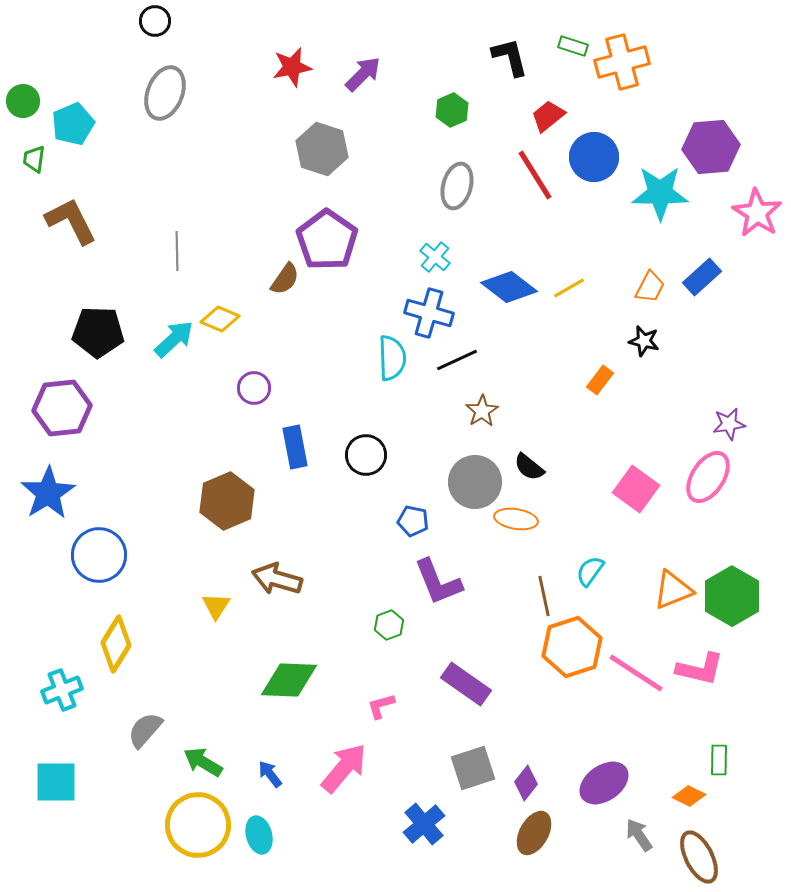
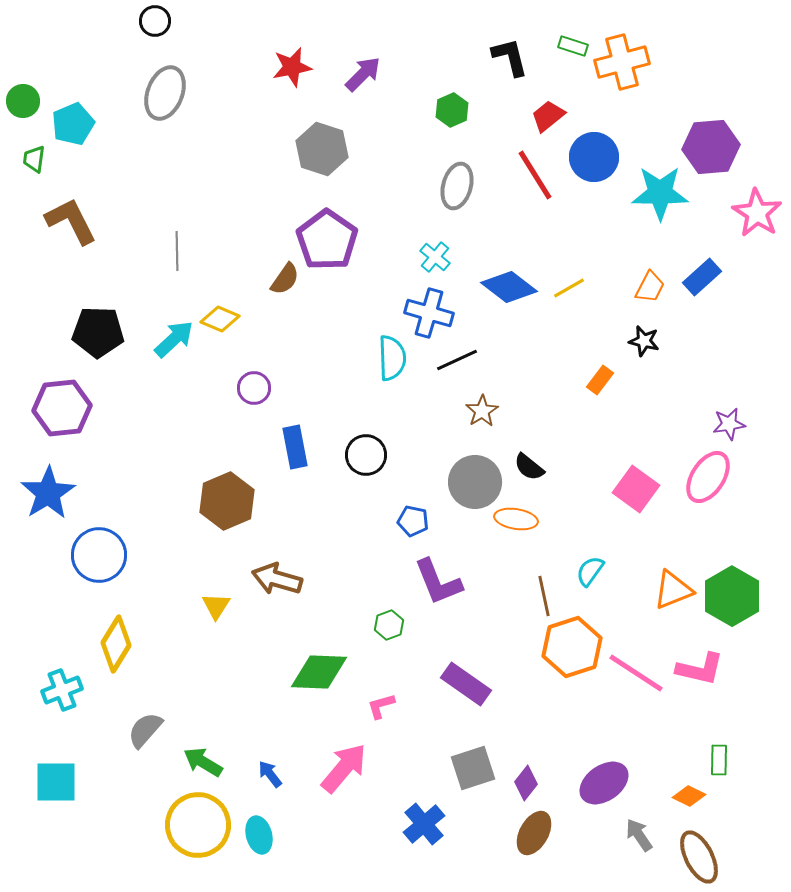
green diamond at (289, 680): moved 30 px right, 8 px up
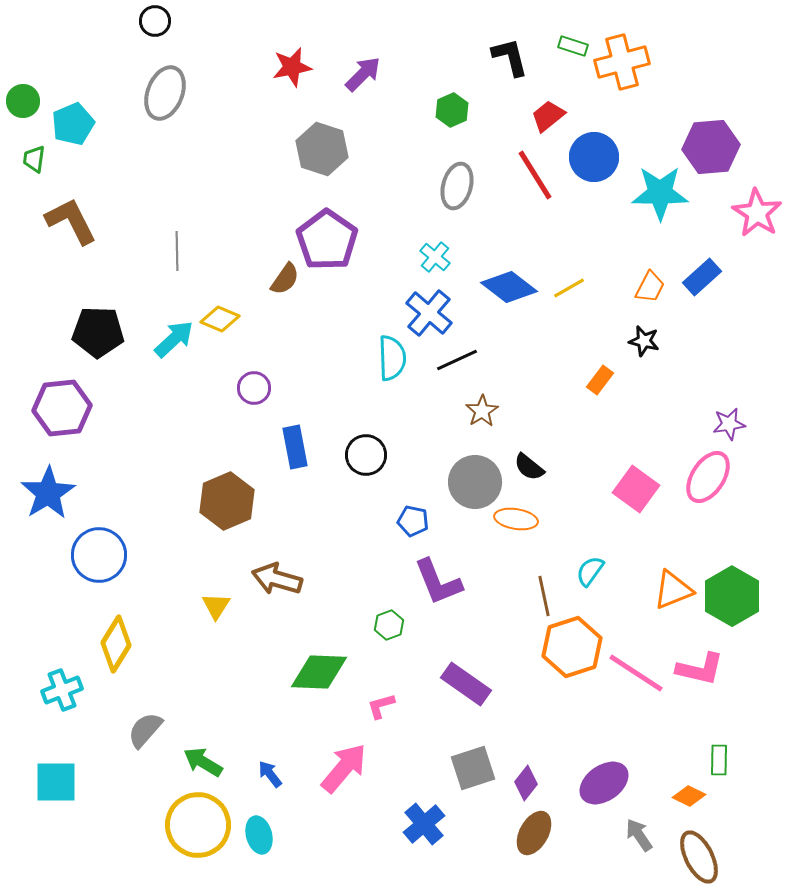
blue cross at (429, 313): rotated 24 degrees clockwise
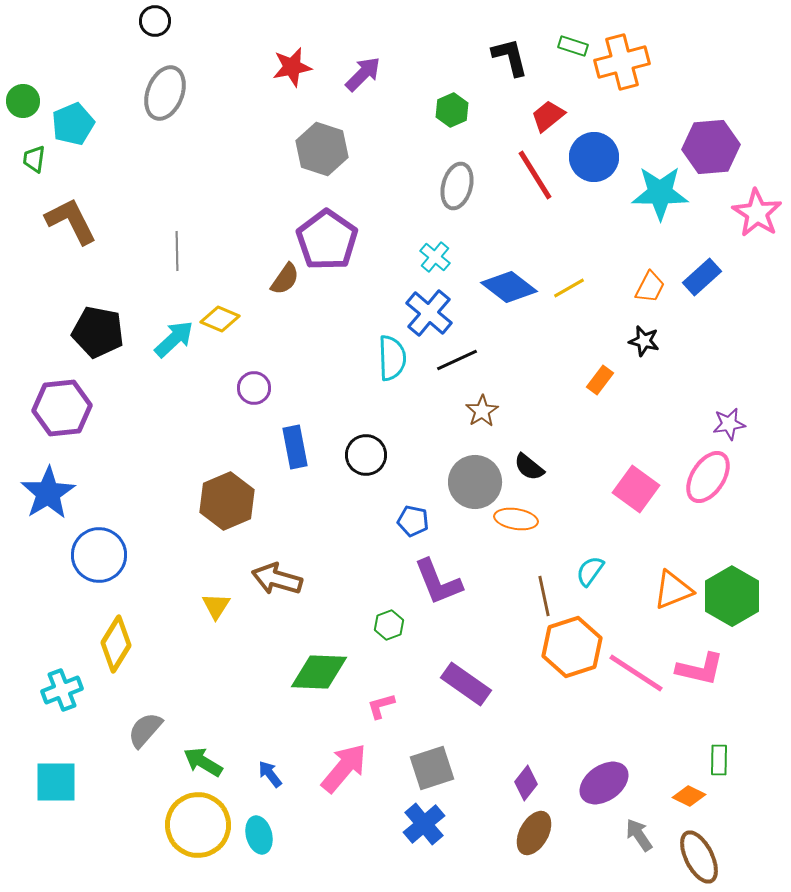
black pentagon at (98, 332): rotated 9 degrees clockwise
gray square at (473, 768): moved 41 px left
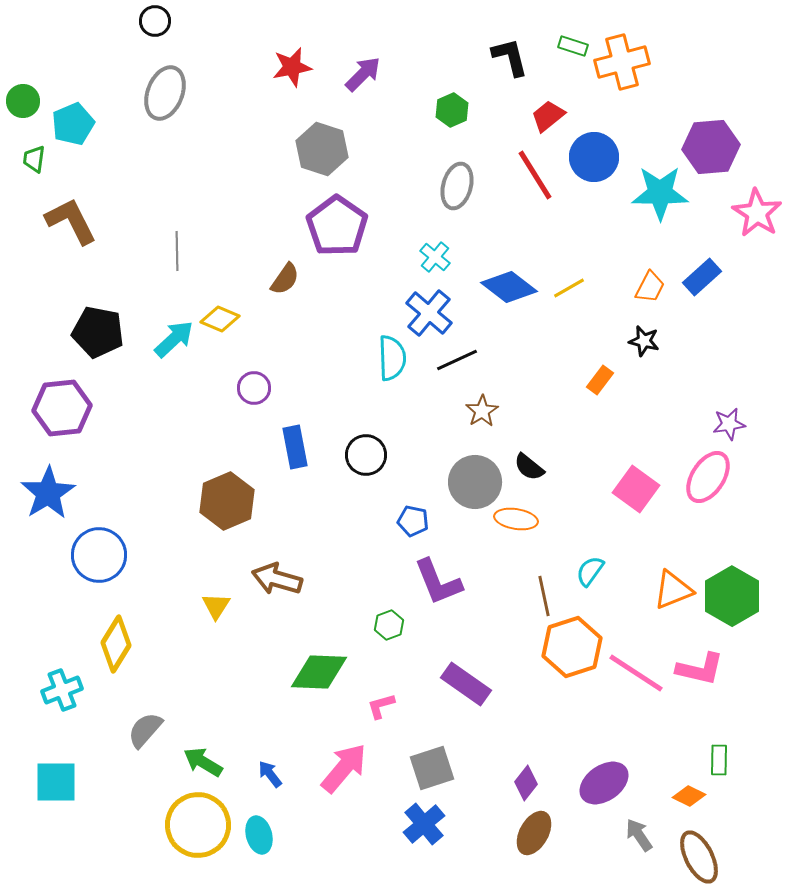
purple pentagon at (327, 240): moved 10 px right, 14 px up
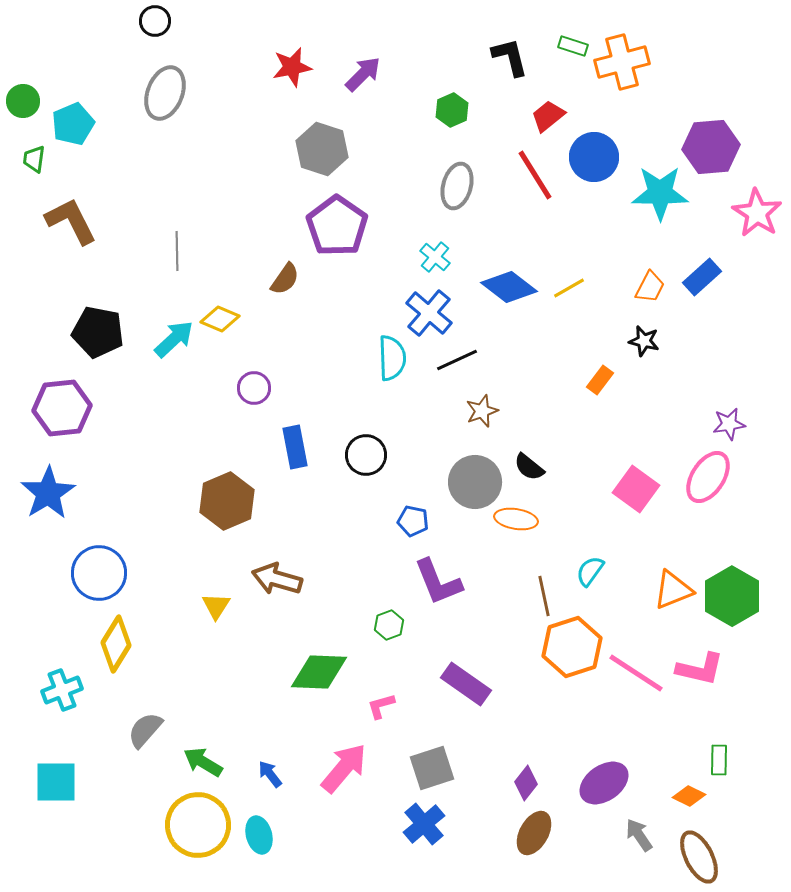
brown star at (482, 411): rotated 12 degrees clockwise
blue circle at (99, 555): moved 18 px down
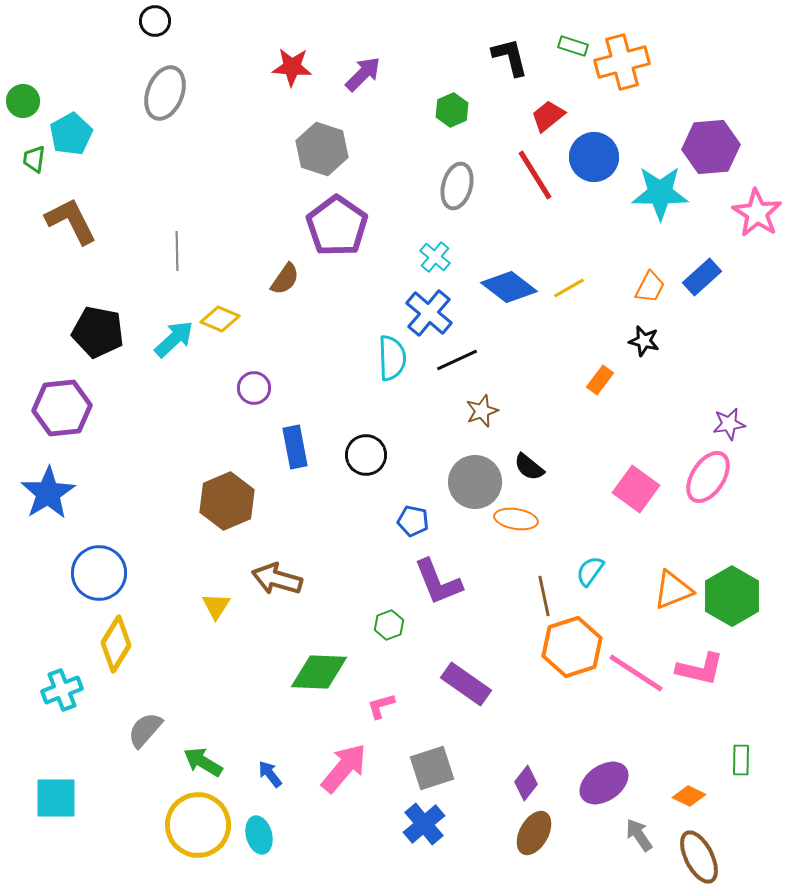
red star at (292, 67): rotated 15 degrees clockwise
cyan pentagon at (73, 124): moved 2 px left, 10 px down; rotated 6 degrees counterclockwise
green rectangle at (719, 760): moved 22 px right
cyan square at (56, 782): moved 16 px down
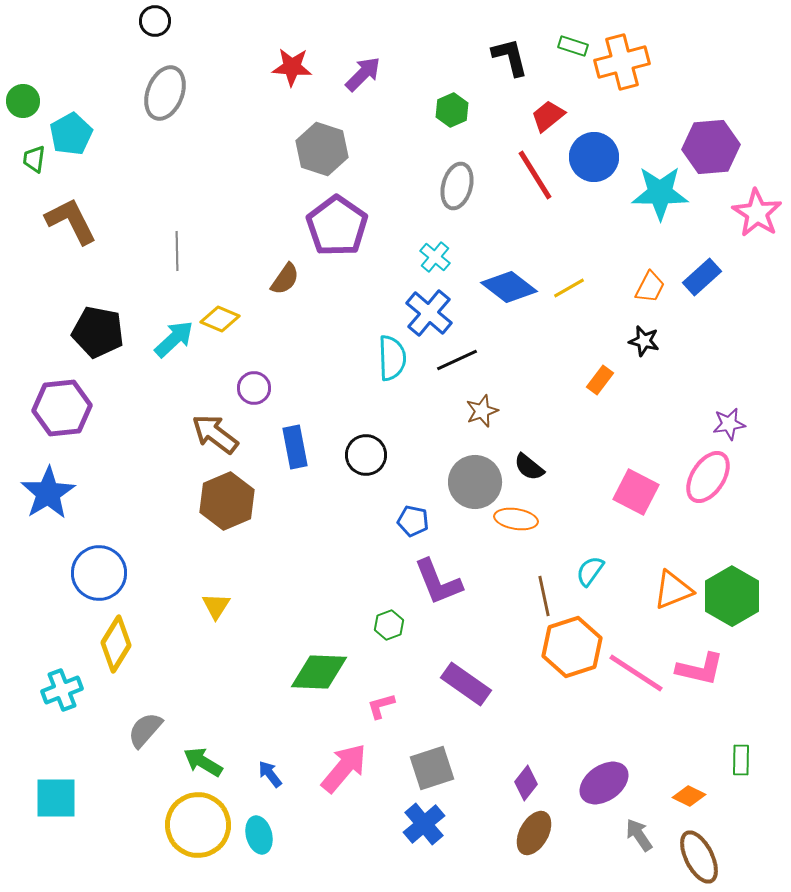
pink square at (636, 489): moved 3 px down; rotated 9 degrees counterclockwise
brown arrow at (277, 579): moved 62 px left, 145 px up; rotated 21 degrees clockwise
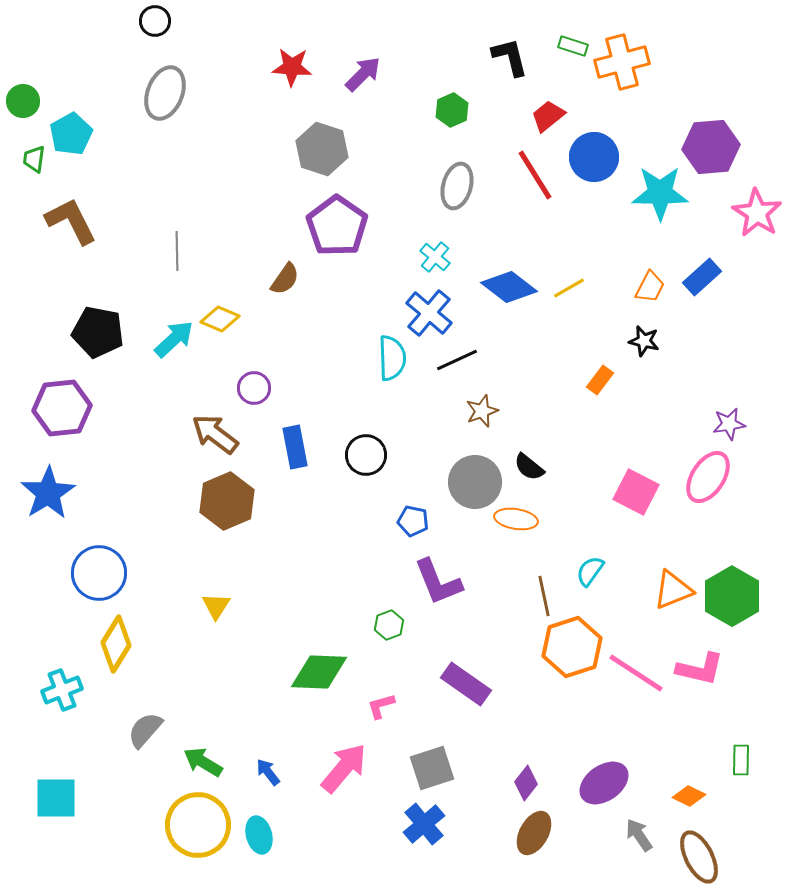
blue arrow at (270, 774): moved 2 px left, 2 px up
